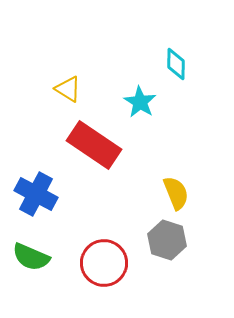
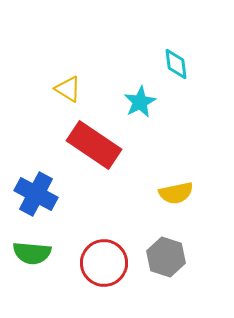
cyan diamond: rotated 8 degrees counterclockwise
cyan star: rotated 12 degrees clockwise
yellow semicircle: rotated 100 degrees clockwise
gray hexagon: moved 1 px left, 17 px down
green semicircle: moved 1 px right, 4 px up; rotated 18 degrees counterclockwise
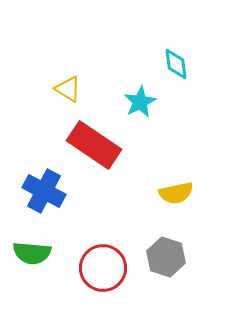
blue cross: moved 8 px right, 3 px up
red circle: moved 1 px left, 5 px down
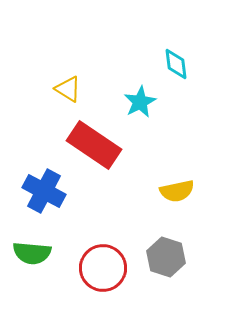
yellow semicircle: moved 1 px right, 2 px up
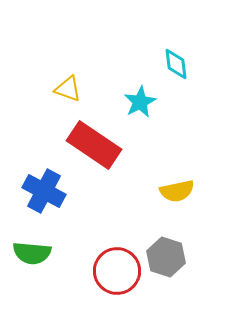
yellow triangle: rotated 12 degrees counterclockwise
red circle: moved 14 px right, 3 px down
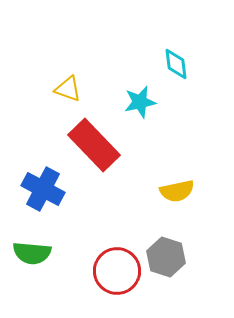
cyan star: rotated 16 degrees clockwise
red rectangle: rotated 12 degrees clockwise
blue cross: moved 1 px left, 2 px up
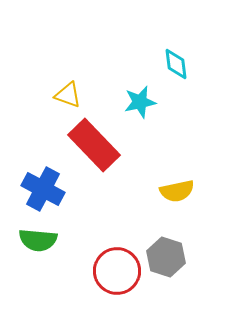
yellow triangle: moved 6 px down
green semicircle: moved 6 px right, 13 px up
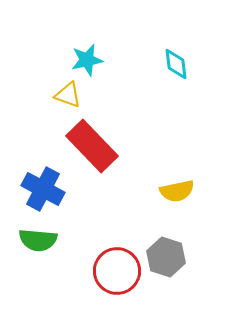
cyan star: moved 53 px left, 42 px up
red rectangle: moved 2 px left, 1 px down
